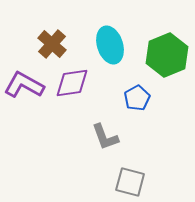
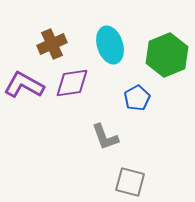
brown cross: rotated 24 degrees clockwise
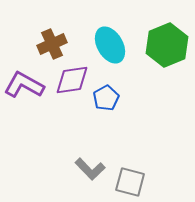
cyan ellipse: rotated 12 degrees counterclockwise
green hexagon: moved 10 px up
purple diamond: moved 3 px up
blue pentagon: moved 31 px left
gray L-shape: moved 15 px left, 32 px down; rotated 24 degrees counterclockwise
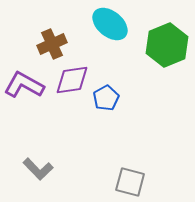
cyan ellipse: moved 21 px up; rotated 21 degrees counterclockwise
gray L-shape: moved 52 px left
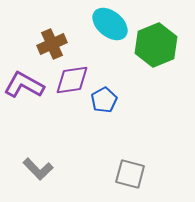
green hexagon: moved 11 px left
blue pentagon: moved 2 px left, 2 px down
gray square: moved 8 px up
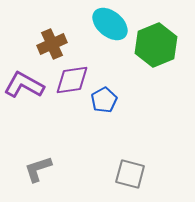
gray L-shape: rotated 116 degrees clockwise
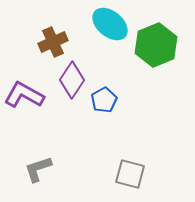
brown cross: moved 1 px right, 2 px up
purple diamond: rotated 48 degrees counterclockwise
purple L-shape: moved 10 px down
